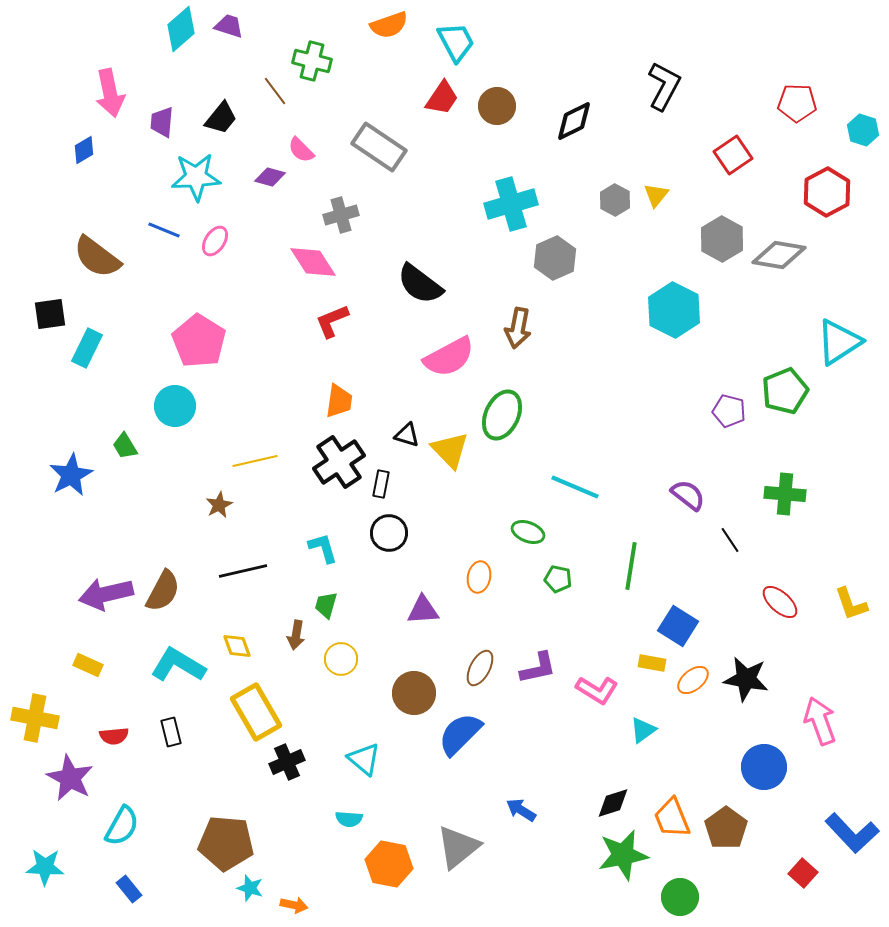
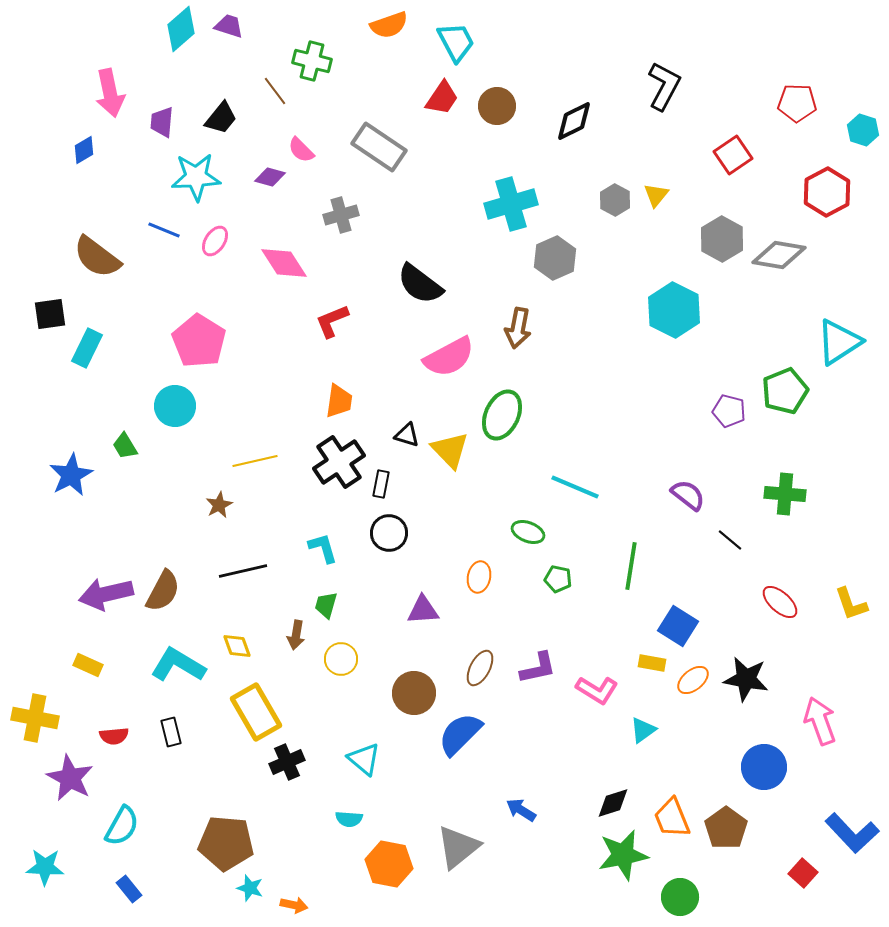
pink diamond at (313, 262): moved 29 px left, 1 px down
black line at (730, 540): rotated 16 degrees counterclockwise
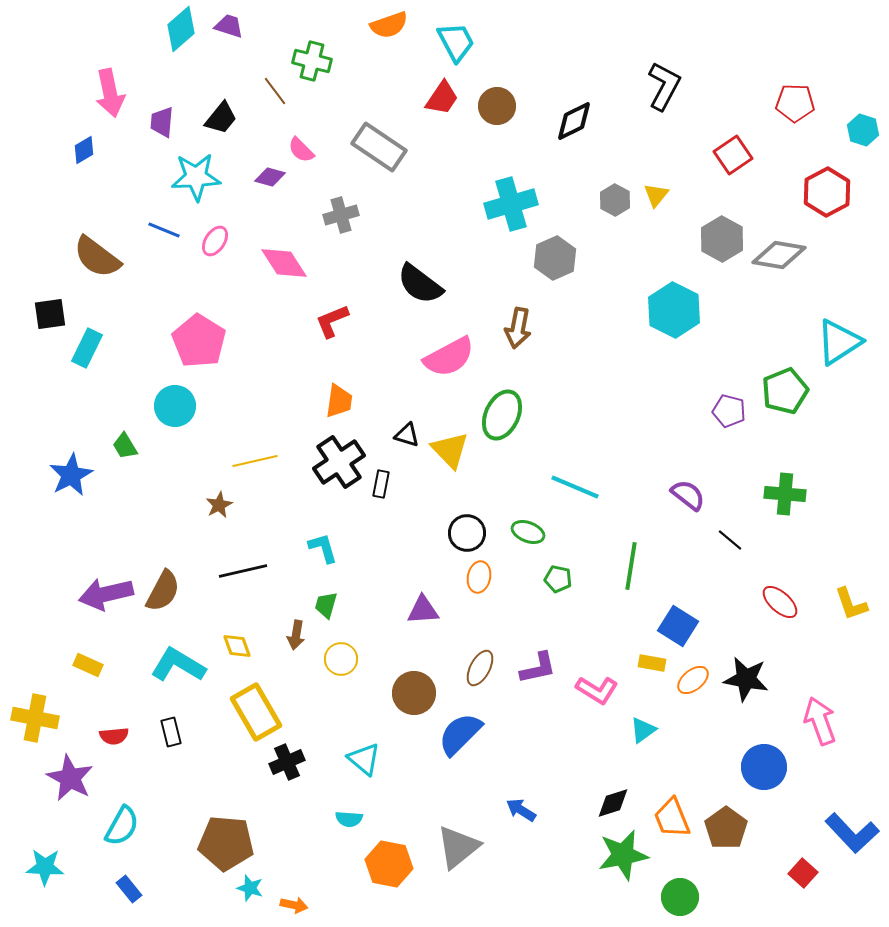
red pentagon at (797, 103): moved 2 px left
black circle at (389, 533): moved 78 px right
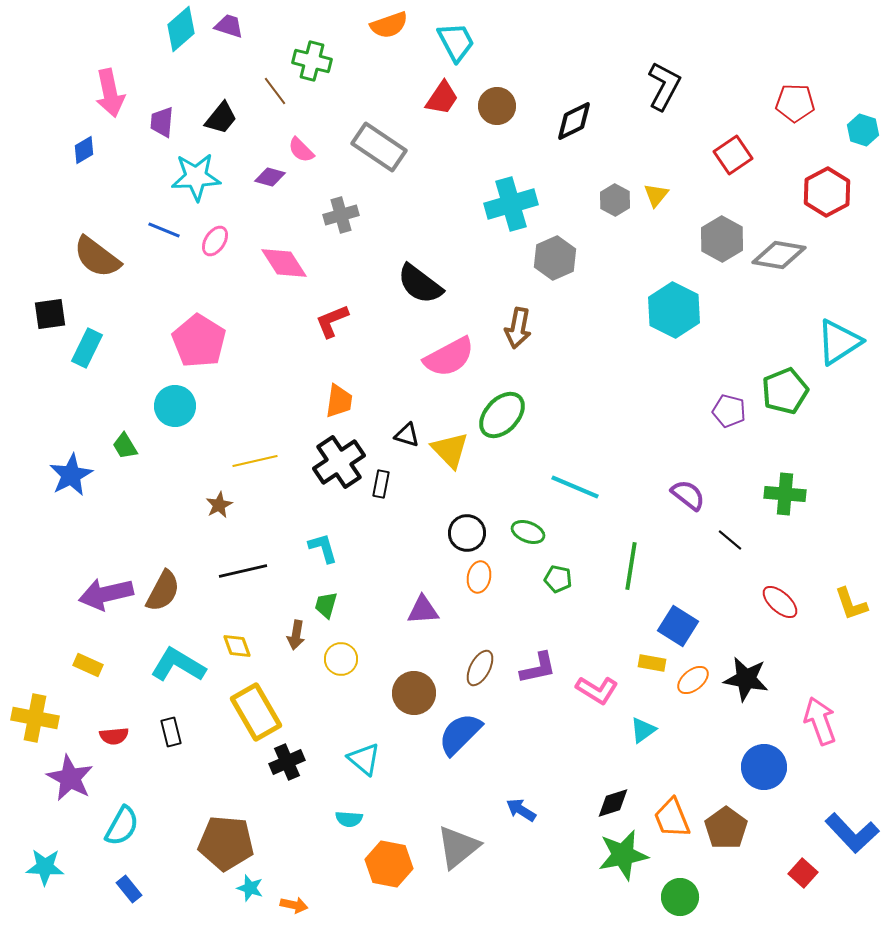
green ellipse at (502, 415): rotated 18 degrees clockwise
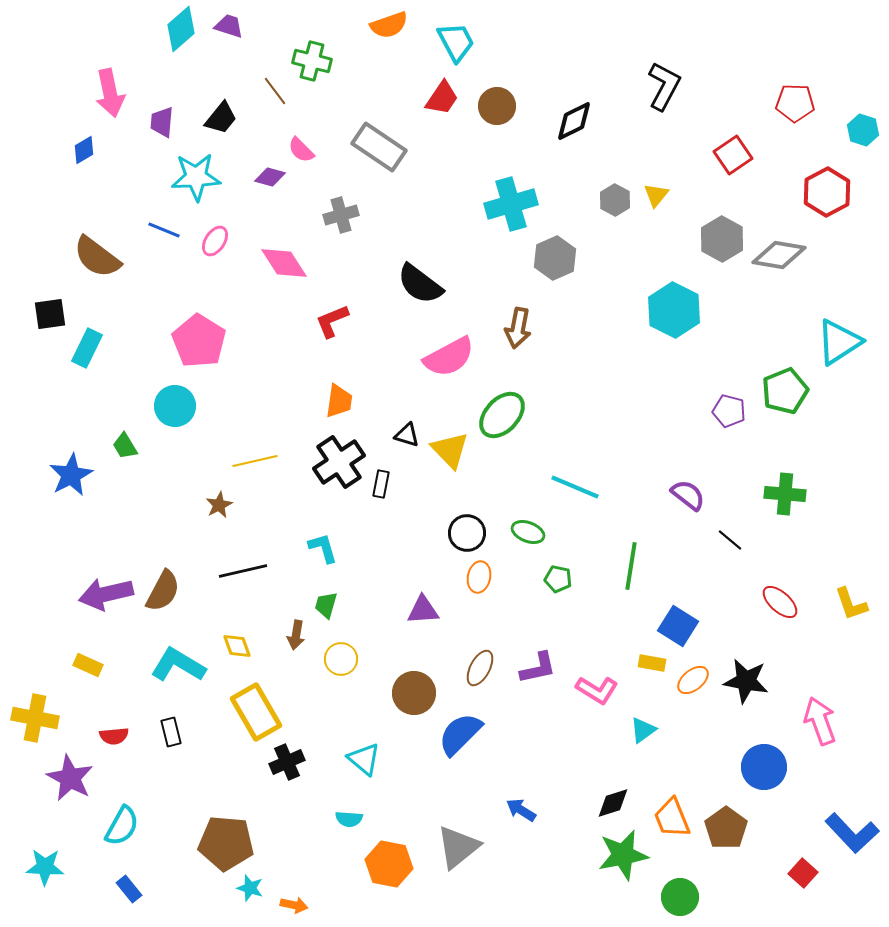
black star at (746, 679): moved 2 px down
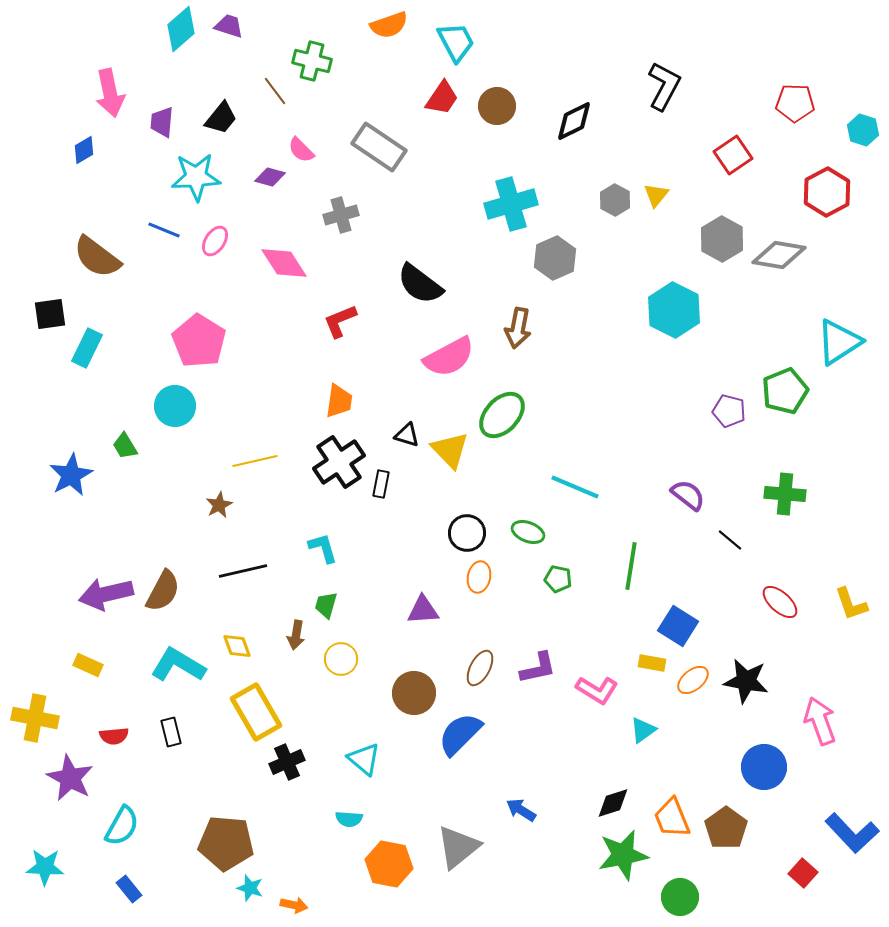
red L-shape at (332, 321): moved 8 px right
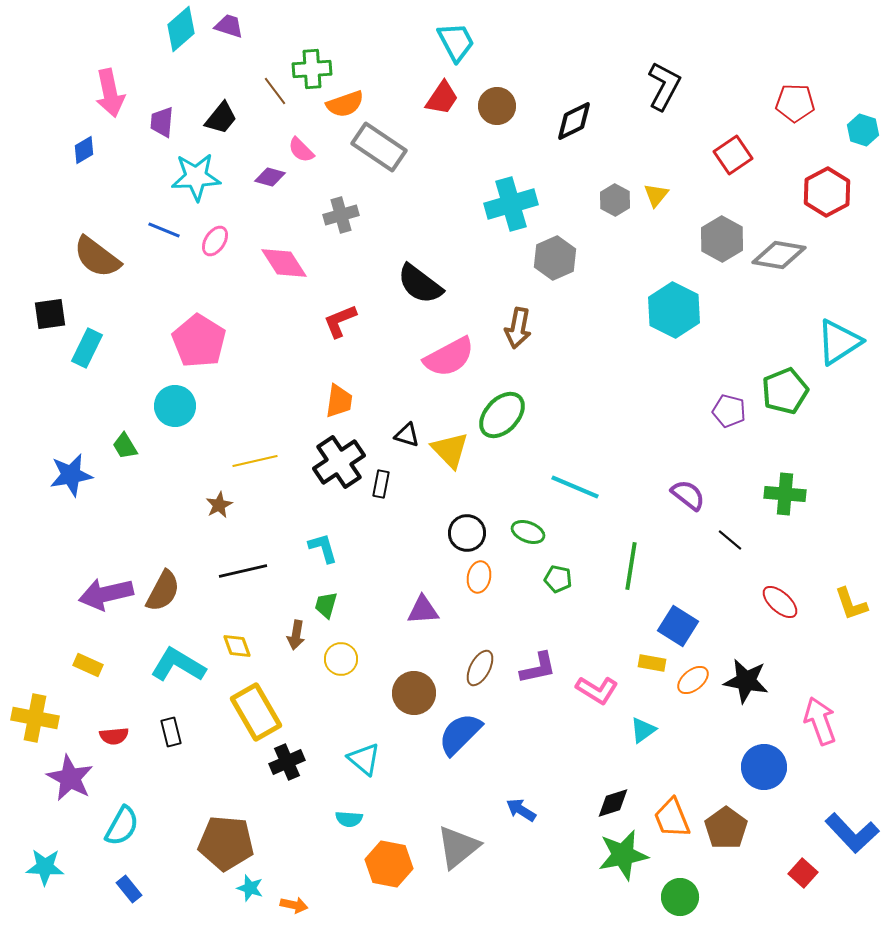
orange semicircle at (389, 25): moved 44 px left, 79 px down
green cross at (312, 61): moved 8 px down; rotated 18 degrees counterclockwise
blue star at (71, 475): rotated 18 degrees clockwise
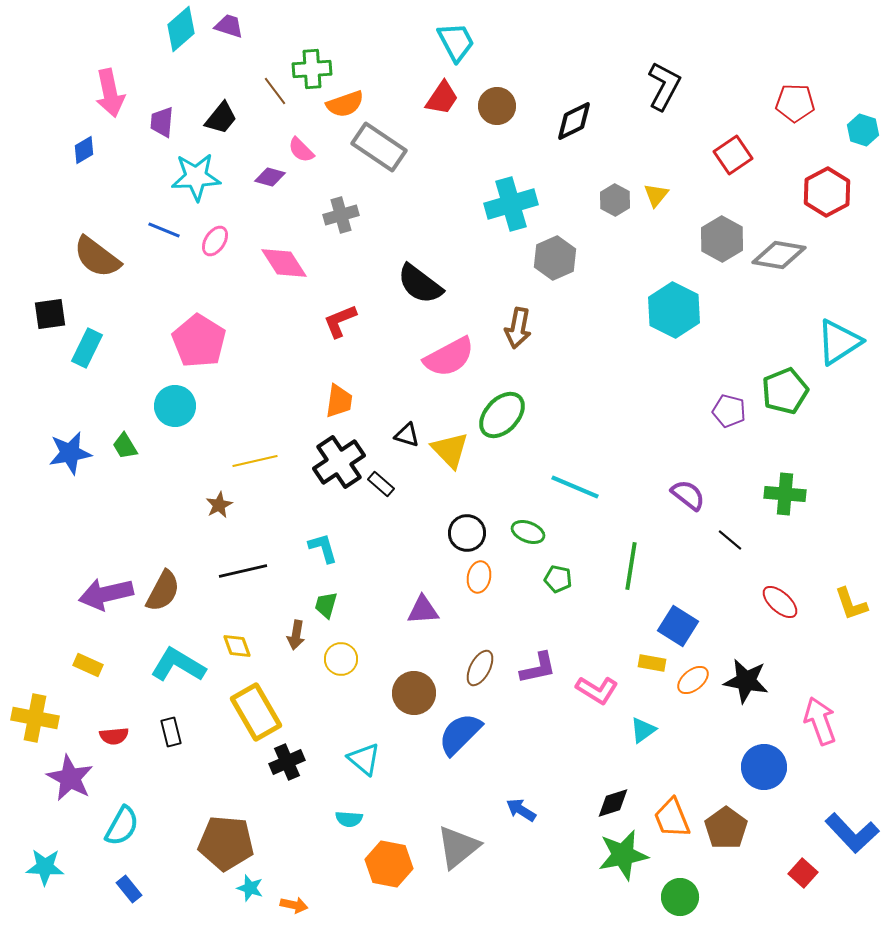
blue star at (71, 475): moved 1 px left, 22 px up
black rectangle at (381, 484): rotated 60 degrees counterclockwise
